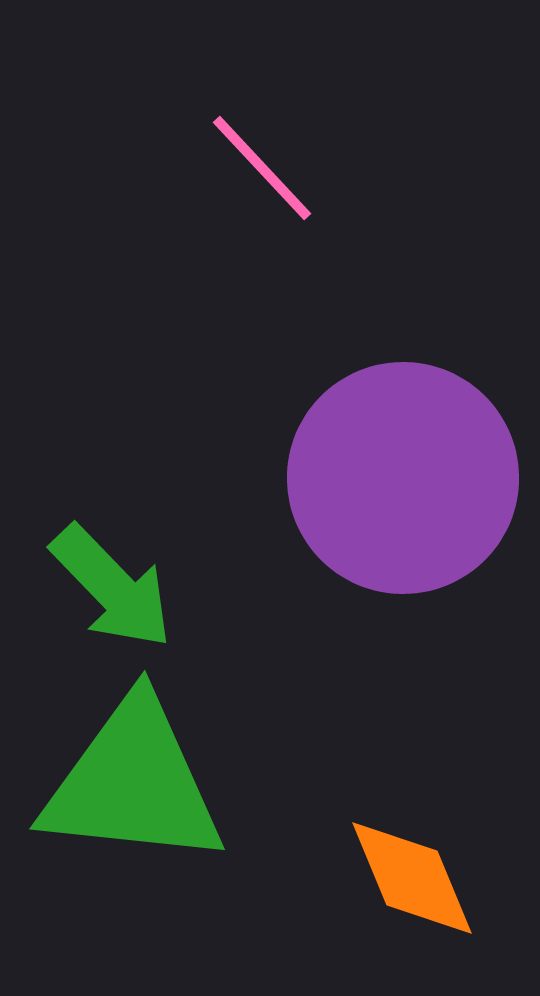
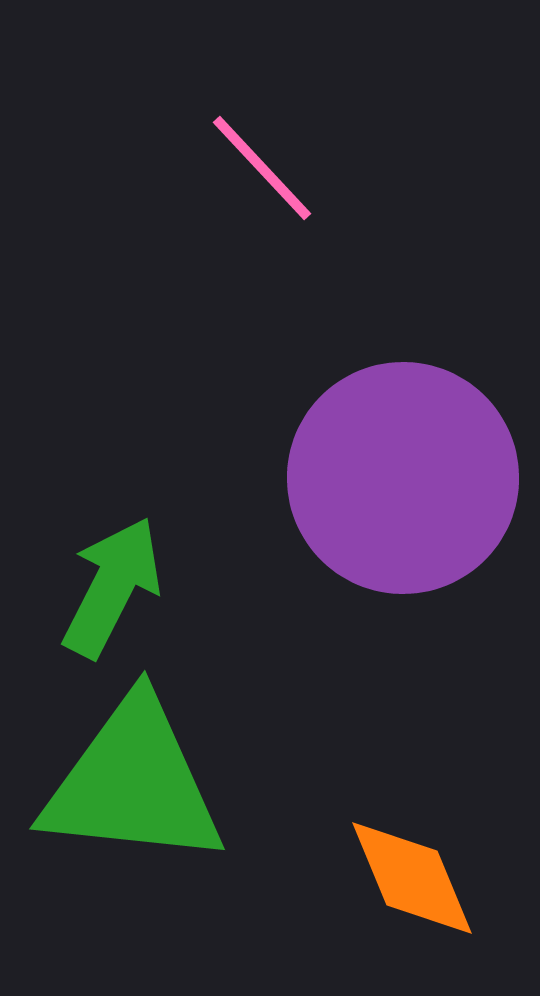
green arrow: rotated 109 degrees counterclockwise
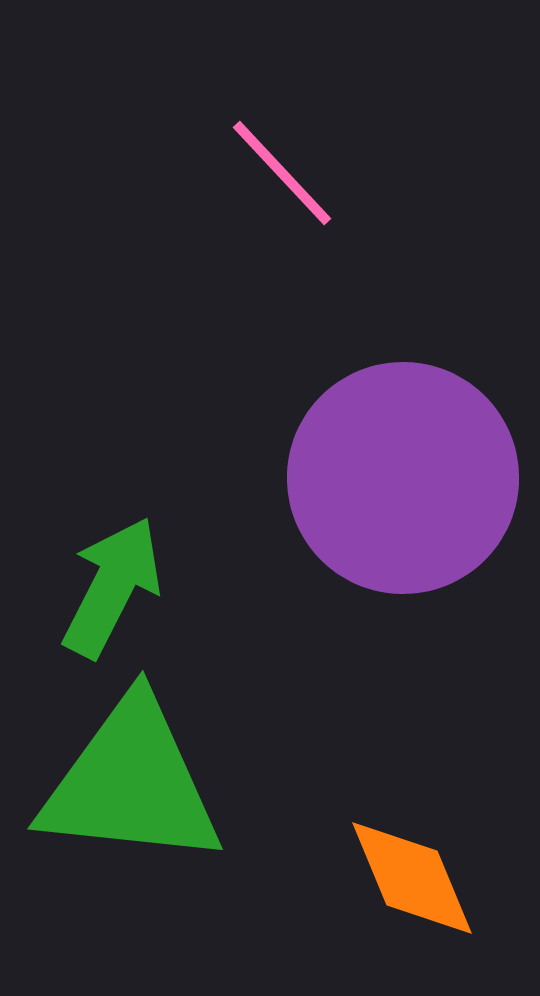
pink line: moved 20 px right, 5 px down
green triangle: moved 2 px left
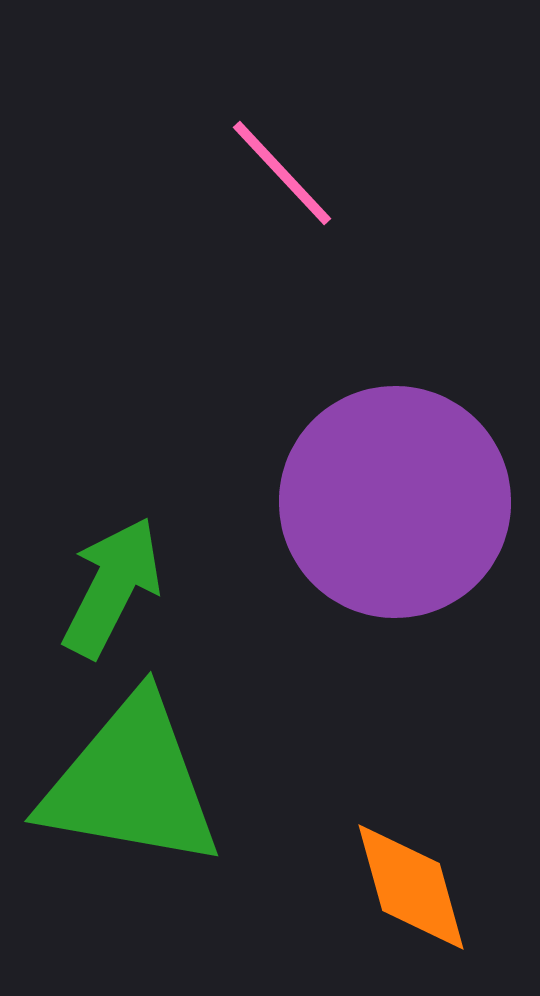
purple circle: moved 8 px left, 24 px down
green triangle: rotated 4 degrees clockwise
orange diamond: moved 1 px left, 9 px down; rotated 7 degrees clockwise
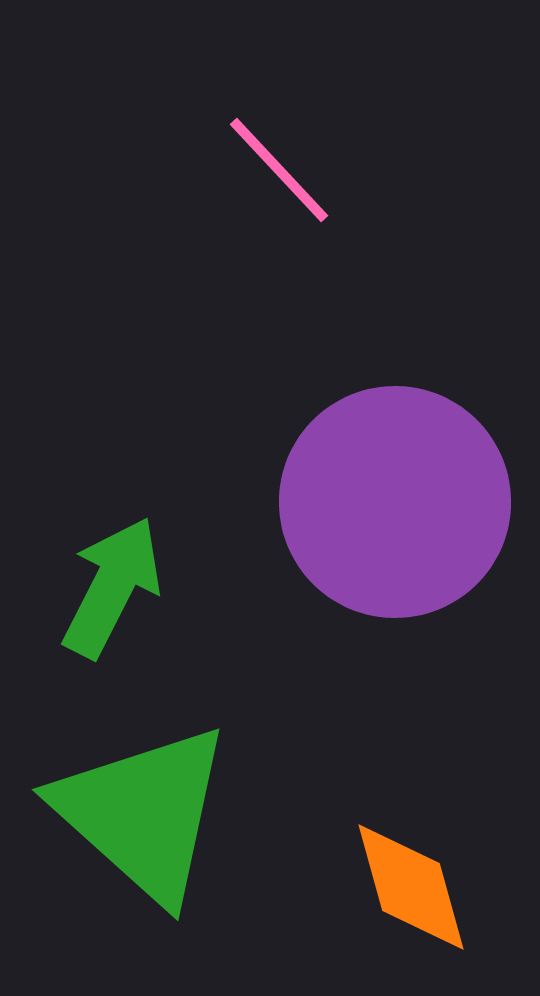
pink line: moved 3 px left, 3 px up
green triangle: moved 12 px right, 30 px down; rotated 32 degrees clockwise
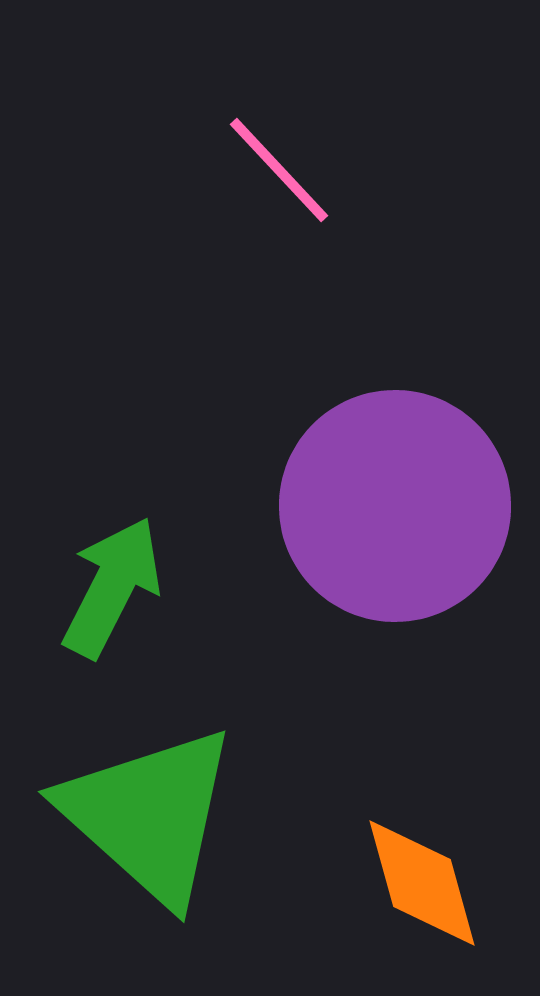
purple circle: moved 4 px down
green triangle: moved 6 px right, 2 px down
orange diamond: moved 11 px right, 4 px up
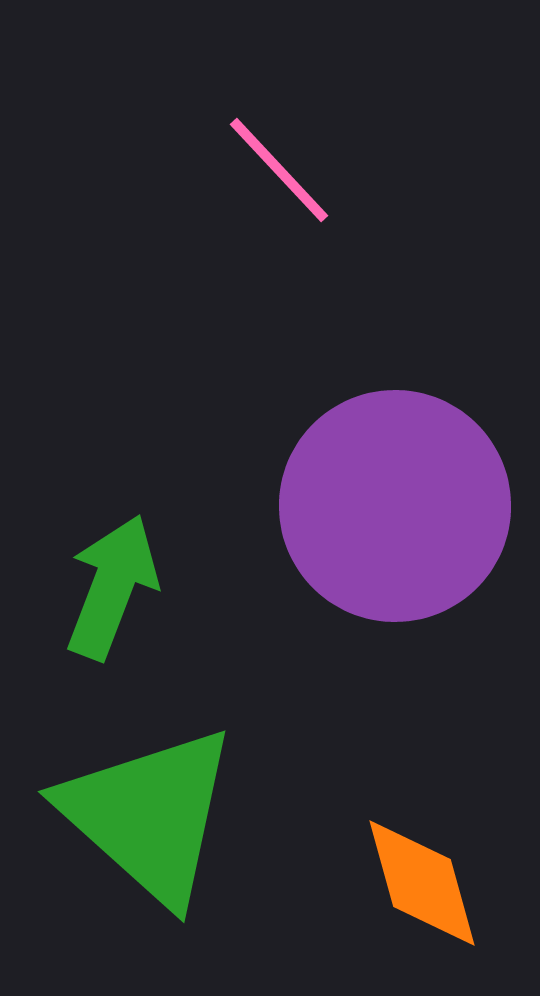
green arrow: rotated 6 degrees counterclockwise
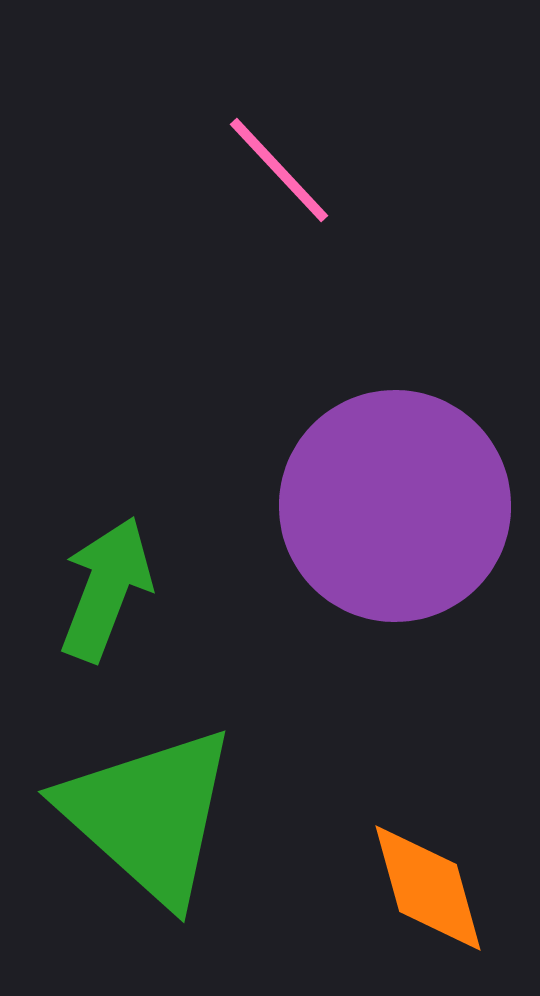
green arrow: moved 6 px left, 2 px down
orange diamond: moved 6 px right, 5 px down
